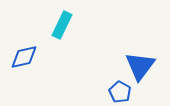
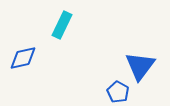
blue diamond: moved 1 px left, 1 px down
blue pentagon: moved 2 px left
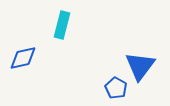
cyan rectangle: rotated 12 degrees counterclockwise
blue pentagon: moved 2 px left, 4 px up
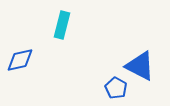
blue diamond: moved 3 px left, 2 px down
blue triangle: rotated 40 degrees counterclockwise
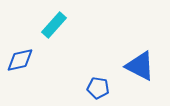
cyan rectangle: moved 8 px left; rotated 28 degrees clockwise
blue pentagon: moved 18 px left; rotated 20 degrees counterclockwise
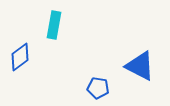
cyan rectangle: rotated 32 degrees counterclockwise
blue diamond: moved 3 px up; rotated 24 degrees counterclockwise
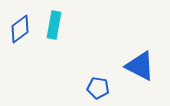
blue diamond: moved 28 px up
